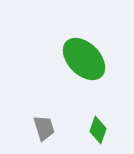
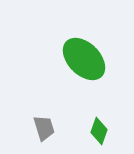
green diamond: moved 1 px right, 1 px down
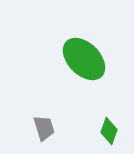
green diamond: moved 10 px right
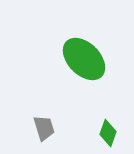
green diamond: moved 1 px left, 2 px down
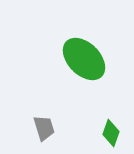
green diamond: moved 3 px right
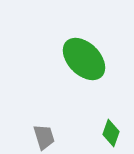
gray trapezoid: moved 9 px down
